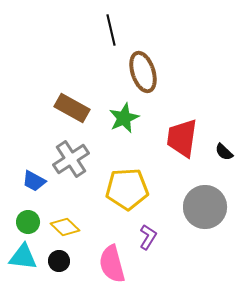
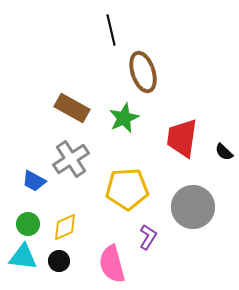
gray circle: moved 12 px left
green circle: moved 2 px down
yellow diamond: rotated 68 degrees counterclockwise
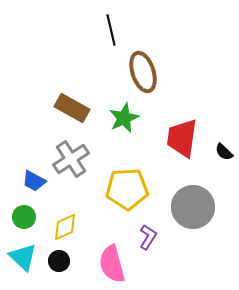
green circle: moved 4 px left, 7 px up
cyan triangle: rotated 36 degrees clockwise
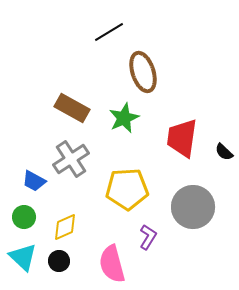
black line: moved 2 px left, 2 px down; rotated 72 degrees clockwise
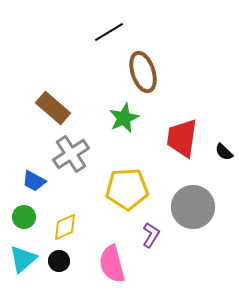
brown rectangle: moved 19 px left; rotated 12 degrees clockwise
gray cross: moved 5 px up
purple L-shape: moved 3 px right, 2 px up
cyan triangle: moved 2 px down; rotated 36 degrees clockwise
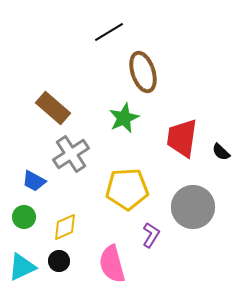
black semicircle: moved 3 px left
cyan triangle: moved 1 px left, 8 px down; rotated 16 degrees clockwise
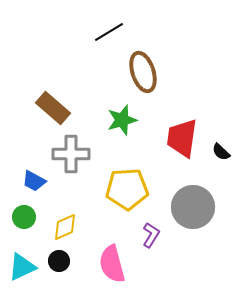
green star: moved 2 px left, 2 px down; rotated 8 degrees clockwise
gray cross: rotated 33 degrees clockwise
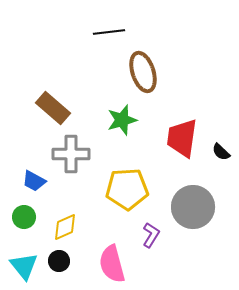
black line: rotated 24 degrees clockwise
cyan triangle: moved 2 px right, 1 px up; rotated 44 degrees counterclockwise
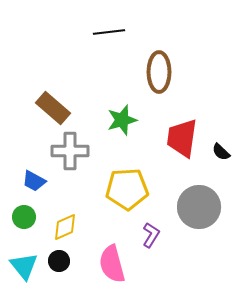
brown ellipse: moved 16 px right; rotated 18 degrees clockwise
gray cross: moved 1 px left, 3 px up
gray circle: moved 6 px right
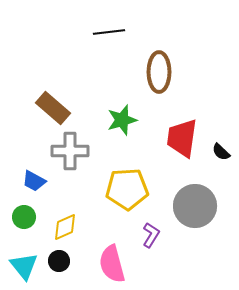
gray circle: moved 4 px left, 1 px up
